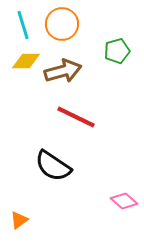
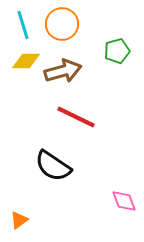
pink diamond: rotated 28 degrees clockwise
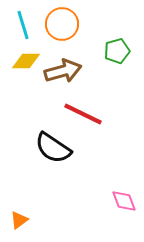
red line: moved 7 px right, 3 px up
black semicircle: moved 18 px up
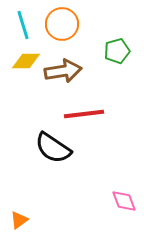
brown arrow: rotated 6 degrees clockwise
red line: moved 1 px right; rotated 33 degrees counterclockwise
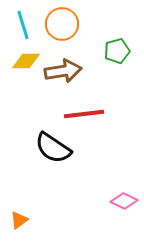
pink diamond: rotated 44 degrees counterclockwise
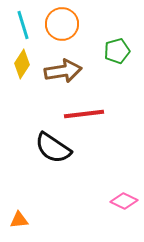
yellow diamond: moved 4 px left, 3 px down; rotated 56 degrees counterclockwise
orange triangle: rotated 30 degrees clockwise
